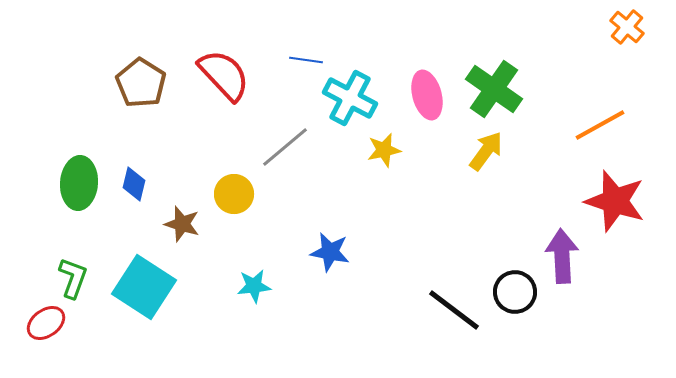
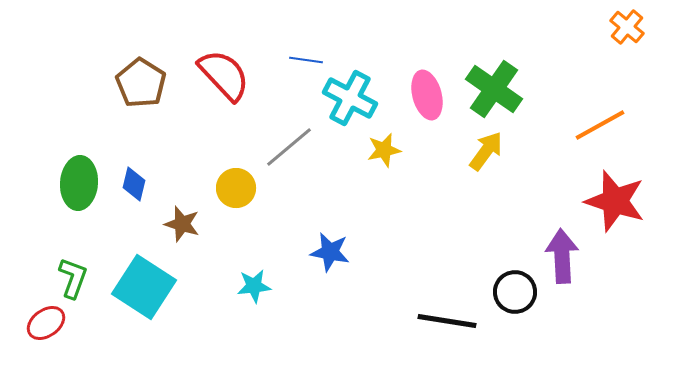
gray line: moved 4 px right
yellow circle: moved 2 px right, 6 px up
black line: moved 7 px left, 11 px down; rotated 28 degrees counterclockwise
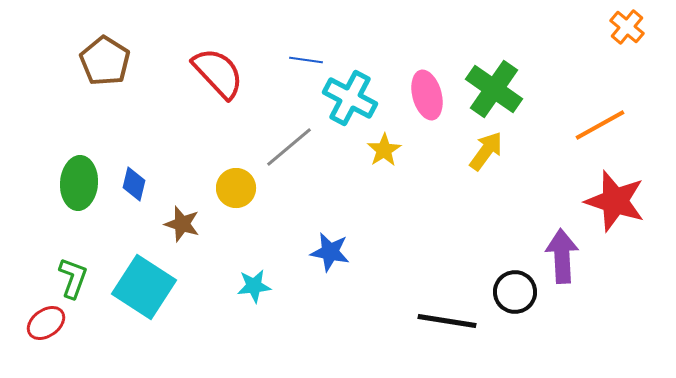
red semicircle: moved 6 px left, 2 px up
brown pentagon: moved 36 px left, 22 px up
yellow star: rotated 20 degrees counterclockwise
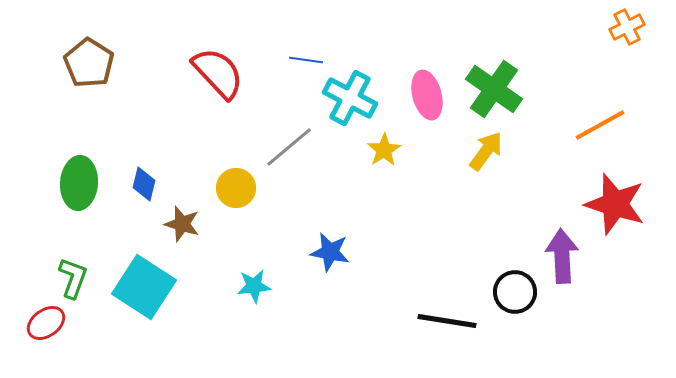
orange cross: rotated 24 degrees clockwise
brown pentagon: moved 16 px left, 2 px down
blue diamond: moved 10 px right
red star: moved 3 px down
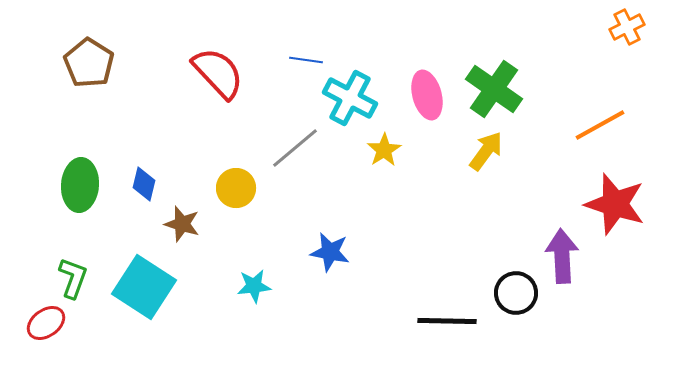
gray line: moved 6 px right, 1 px down
green ellipse: moved 1 px right, 2 px down
black circle: moved 1 px right, 1 px down
black line: rotated 8 degrees counterclockwise
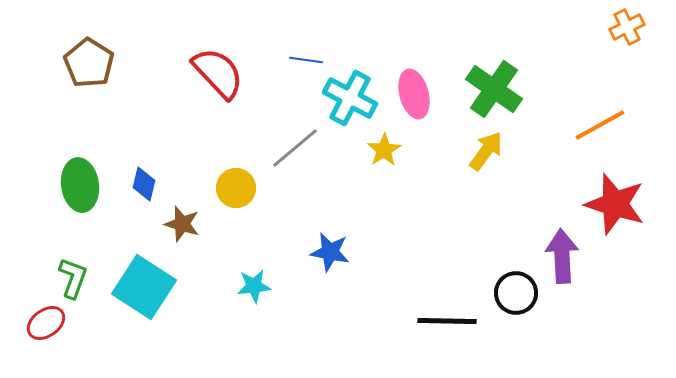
pink ellipse: moved 13 px left, 1 px up
green ellipse: rotated 12 degrees counterclockwise
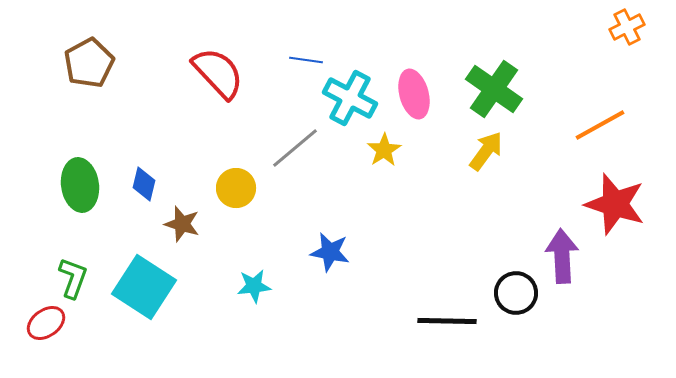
brown pentagon: rotated 12 degrees clockwise
